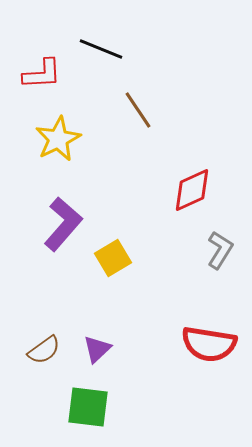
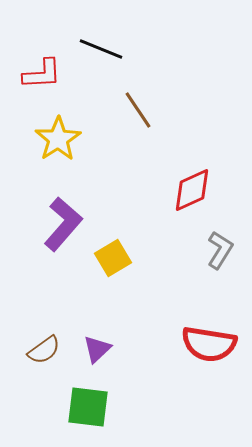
yellow star: rotated 6 degrees counterclockwise
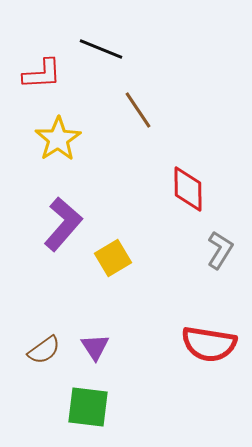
red diamond: moved 4 px left, 1 px up; rotated 66 degrees counterclockwise
purple triangle: moved 2 px left, 2 px up; rotated 20 degrees counterclockwise
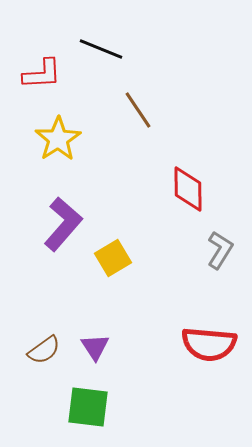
red semicircle: rotated 4 degrees counterclockwise
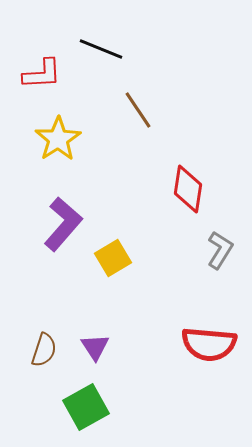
red diamond: rotated 9 degrees clockwise
brown semicircle: rotated 36 degrees counterclockwise
green square: moved 2 px left; rotated 36 degrees counterclockwise
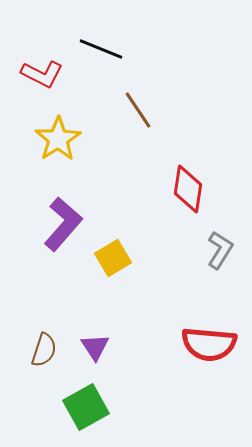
red L-shape: rotated 30 degrees clockwise
